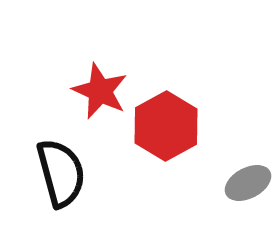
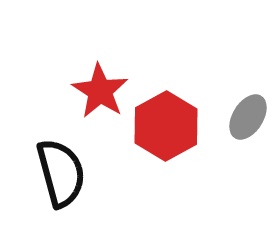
red star: rotated 8 degrees clockwise
gray ellipse: moved 66 px up; rotated 30 degrees counterclockwise
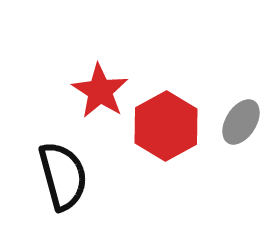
gray ellipse: moved 7 px left, 5 px down
black semicircle: moved 2 px right, 3 px down
